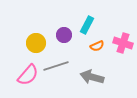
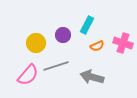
purple circle: moved 1 px left
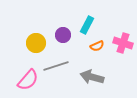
pink semicircle: moved 5 px down
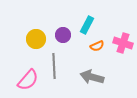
yellow circle: moved 4 px up
gray line: moved 2 px left; rotated 75 degrees counterclockwise
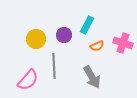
purple circle: moved 1 px right
gray arrow: rotated 135 degrees counterclockwise
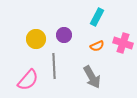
cyan rectangle: moved 10 px right, 8 px up
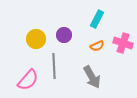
cyan rectangle: moved 2 px down
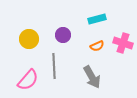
cyan rectangle: rotated 48 degrees clockwise
purple circle: moved 1 px left
yellow circle: moved 7 px left
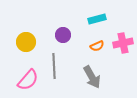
yellow circle: moved 3 px left, 3 px down
pink cross: rotated 30 degrees counterclockwise
